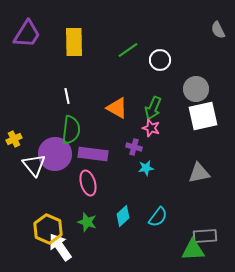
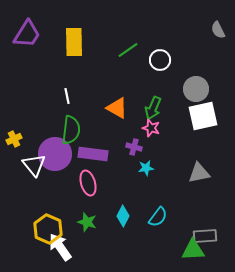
cyan diamond: rotated 20 degrees counterclockwise
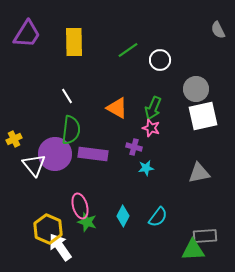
white line: rotated 21 degrees counterclockwise
pink ellipse: moved 8 px left, 23 px down
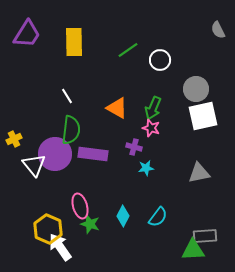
green star: moved 3 px right, 2 px down
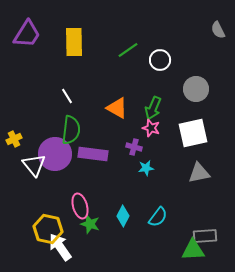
white square: moved 10 px left, 17 px down
yellow hexagon: rotated 12 degrees counterclockwise
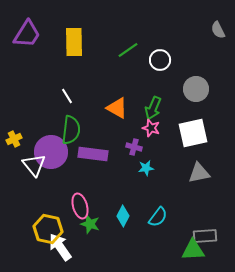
purple circle: moved 4 px left, 2 px up
